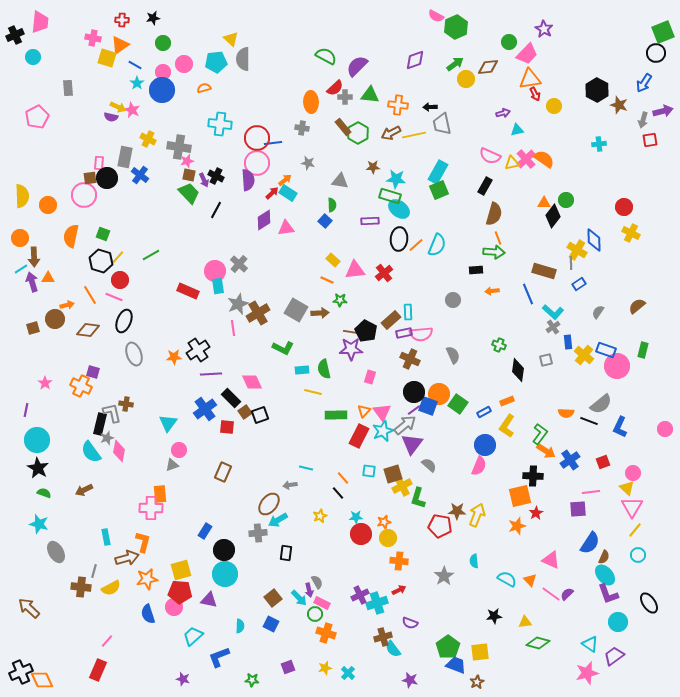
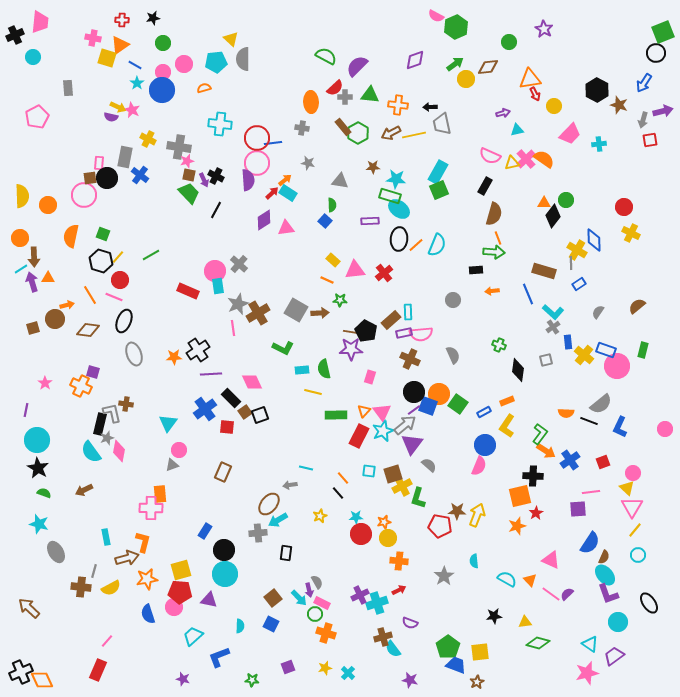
pink trapezoid at (527, 54): moved 43 px right, 80 px down
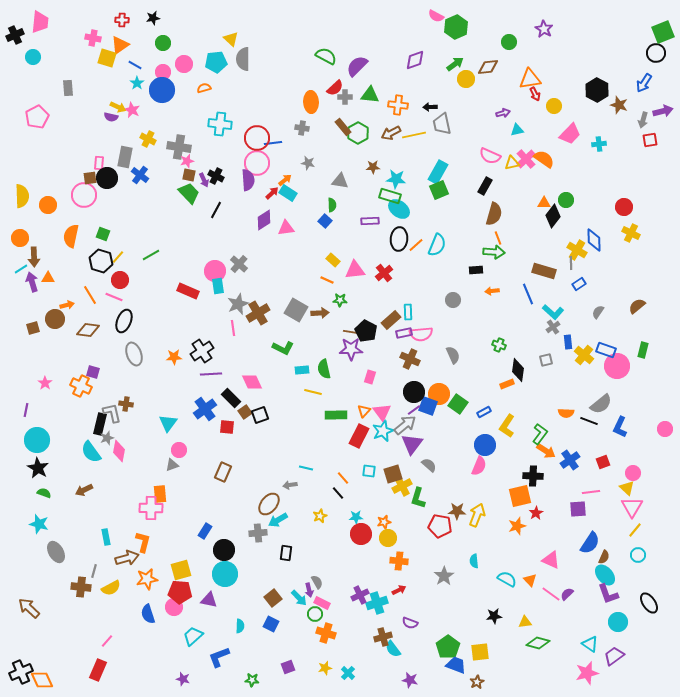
black cross at (198, 350): moved 4 px right, 1 px down
orange rectangle at (507, 401): moved 17 px up
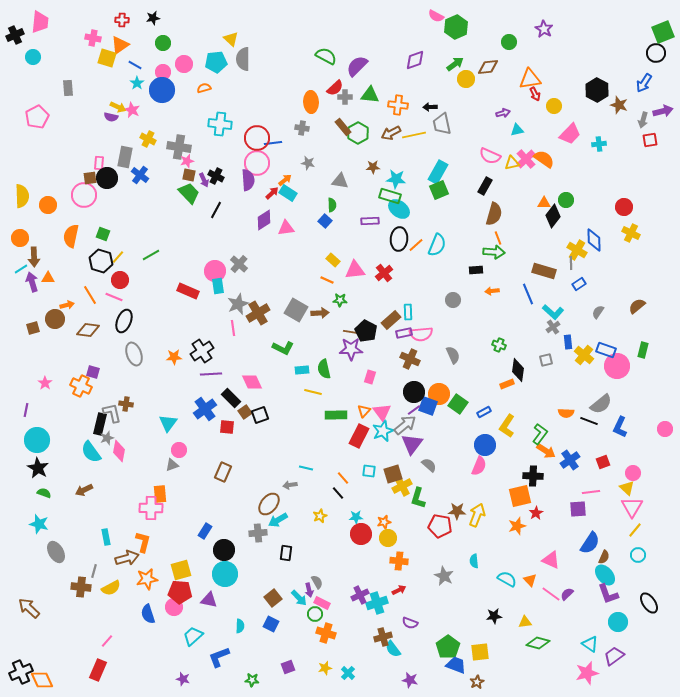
gray star at (444, 576): rotated 12 degrees counterclockwise
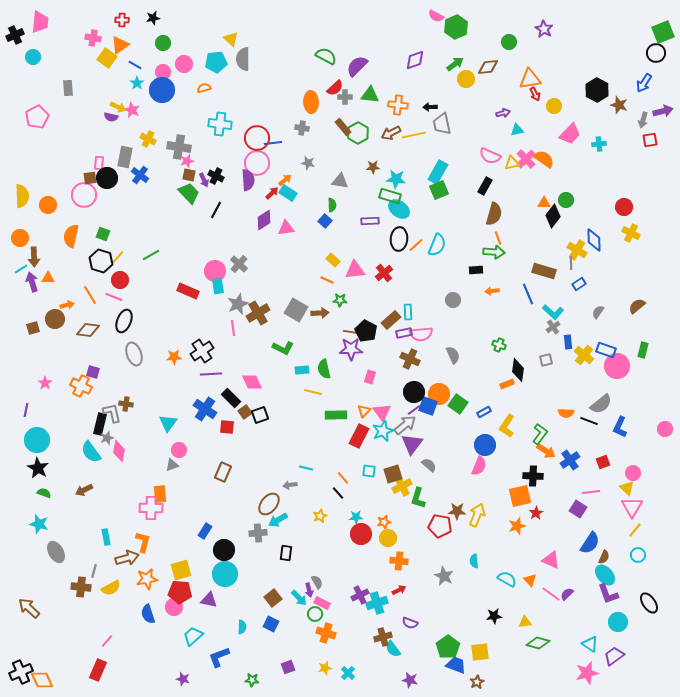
yellow square at (107, 58): rotated 18 degrees clockwise
blue cross at (205, 409): rotated 20 degrees counterclockwise
purple square at (578, 509): rotated 36 degrees clockwise
cyan semicircle at (240, 626): moved 2 px right, 1 px down
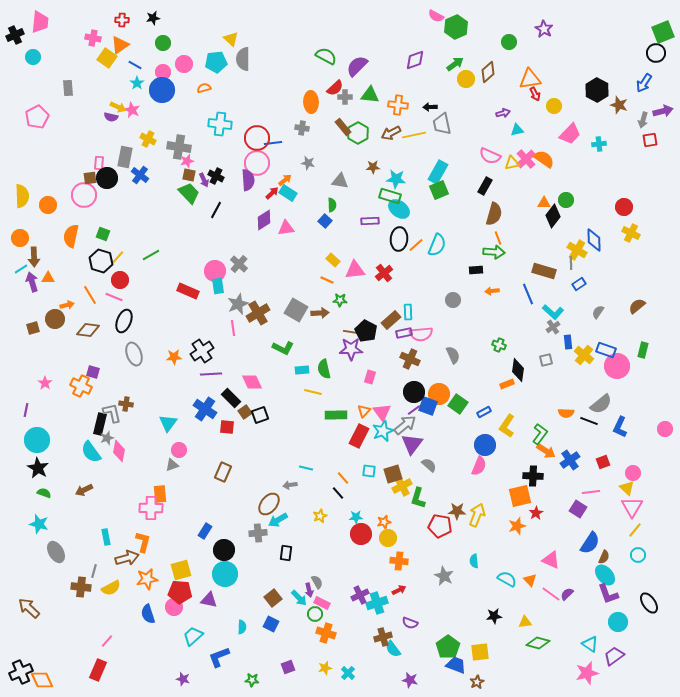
brown diamond at (488, 67): moved 5 px down; rotated 35 degrees counterclockwise
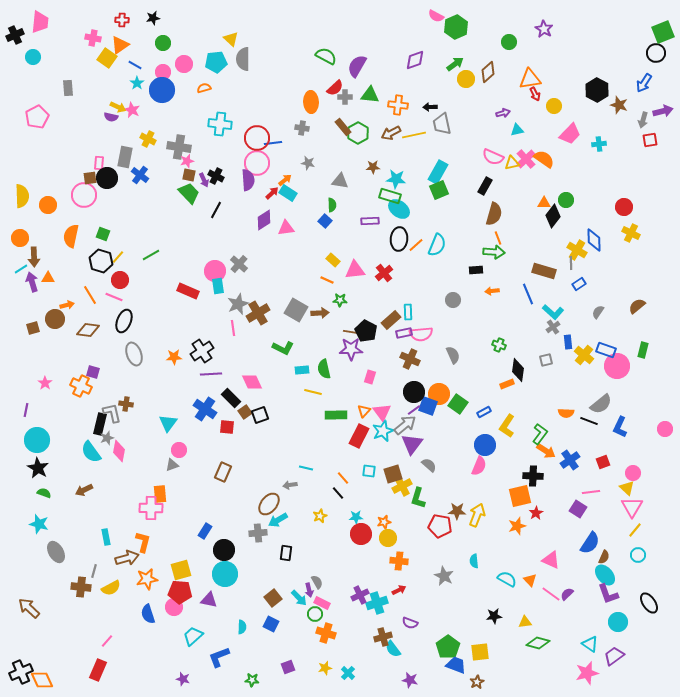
purple semicircle at (357, 66): rotated 15 degrees counterclockwise
pink semicircle at (490, 156): moved 3 px right, 1 px down
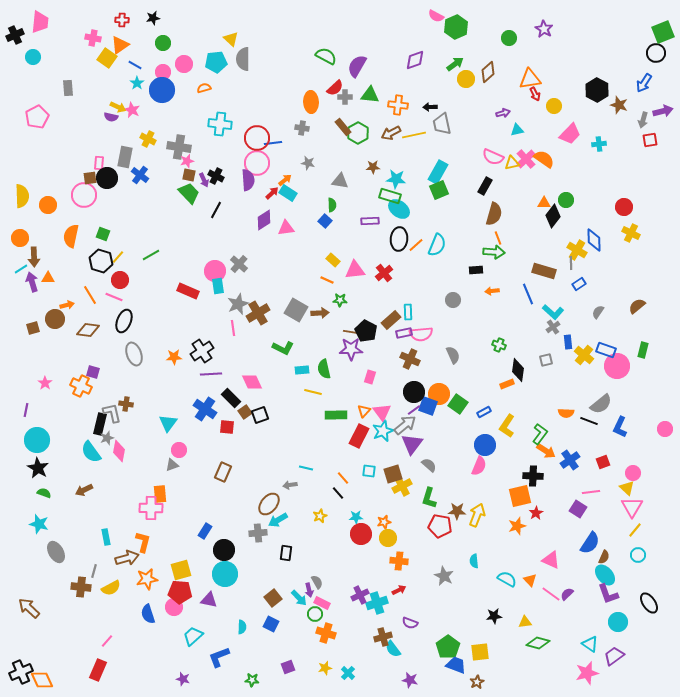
green circle at (509, 42): moved 4 px up
green L-shape at (418, 498): moved 11 px right
